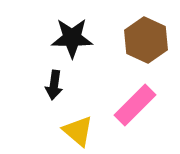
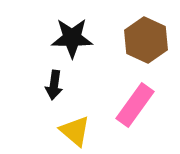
pink rectangle: rotated 9 degrees counterclockwise
yellow triangle: moved 3 px left
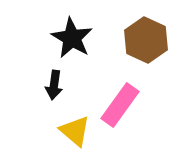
black star: rotated 30 degrees clockwise
pink rectangle: moved 15 px left
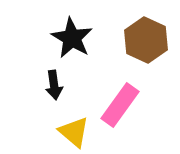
black arrow: rotated 16 degrees counterclockwise
yellow triangle: moved 1 px left, 1 px down
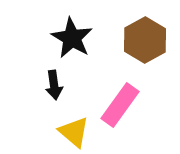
brown hexagon: moved 1 px left; rotated 6 degrees clockwise
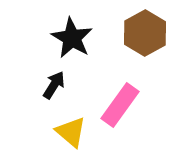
brown hexagon: moved 7 px up
black arrow: rotated 140 degrees counterclockwise
yellow triangle: moved 3 px left
